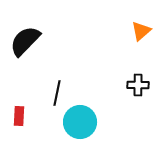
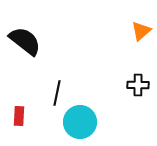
black semicircle: rotated 84 degrees clockwise
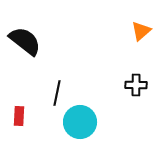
black cross: moved 2 px left
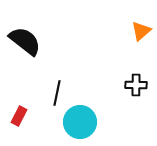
red rectangle: rotated 24 degrees clockwise
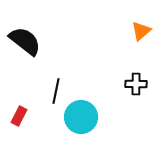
black cross: moved 1 px up
black line: moved 1 px left, 2 px up
cyan circle: moved 1 px right, 5 px up
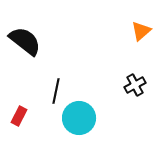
black cross: moved 1 px left, 1 px down; rotated 30 degrees counterclockwise
cyan circle: moved 2 px left, 1 px down
